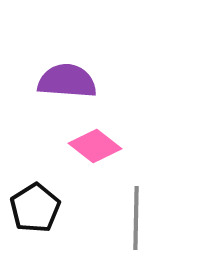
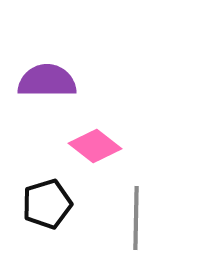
purple semicircle: moved 20 px left; rotated 4 degrees counterclockwise
black pentagon: moved 12 px right, 4 px up; rotated 15 degrees clockwise
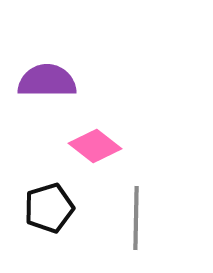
black pentagon: moved 2 px right, 4 px down
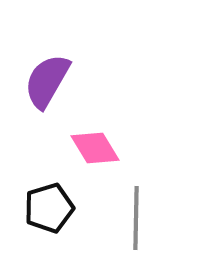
purple semicircle: rotated 60 degrees counterclockwise
pink diamond: moved 2 px down; rotated 21 degrees clockwise
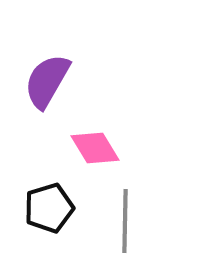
gray line: moved 11 px left, 3 px down
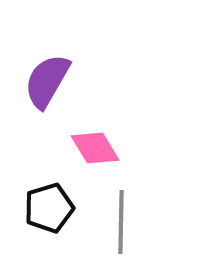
gray line: moved 4 px left, 1 px down
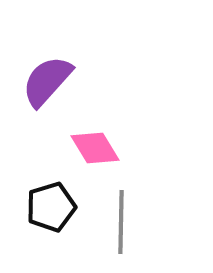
purple semicircle: rotated 12 degrees clockwise
black pentagon: moved 2 px right, 1 px up
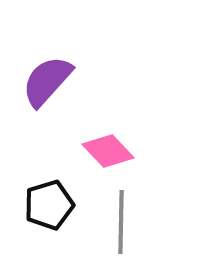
pink diamond: moved 13 px right, 3 px down; rotated 12 degrees counterclockwise
black pentagon: moved 2 px left, 2 px up
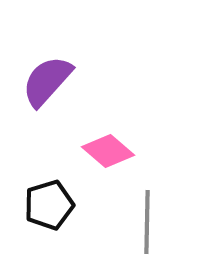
pink diamond: rotated 6 degrees counterclockwise
gray line: moved 26 px right
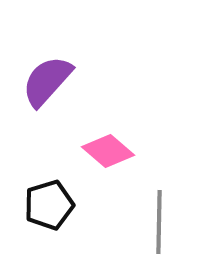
gray line: moved 12 px right
